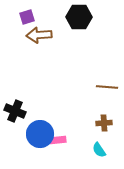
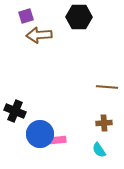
purple square: moved 1 px left, 1 px up
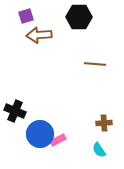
brown line: moved 12 px left, 23 px up
pink rectangle: rotated 21 degrees counterclockwise
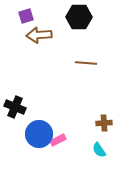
brown line: moved 9 px left, 1 px up
black cross: moved 4 px up
blue circle: moved 1 px left
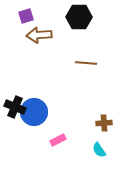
blue circle: moved 5 px left, 22 px up
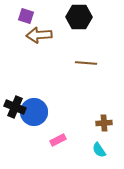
purple square: rotated 35 degrees clockwise
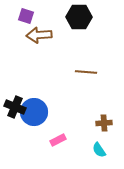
brown line: moved 9 px down
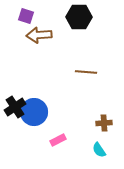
black cross: rotated 35 degrees clockwise
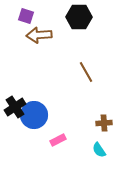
brown line: rotated 55 degrees clockwise
blue circle: moved 3 px down
